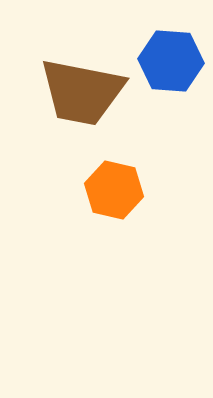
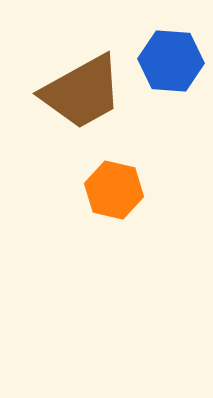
brown trapezoid: rotated 40 degrees counterclockwise
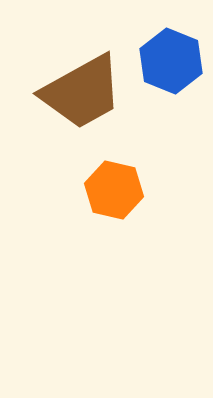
blue hexagon: rotated 18 degrees clockwise
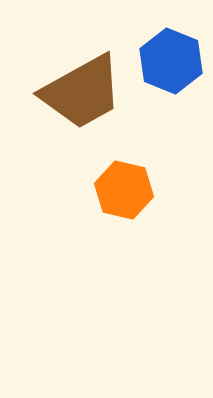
orange hexagon: moved 10 px right
